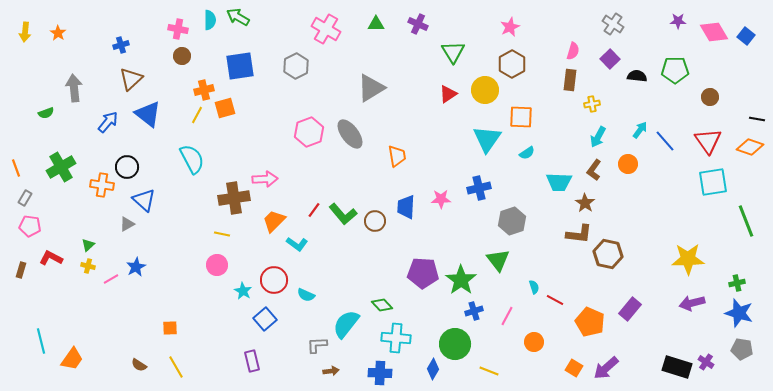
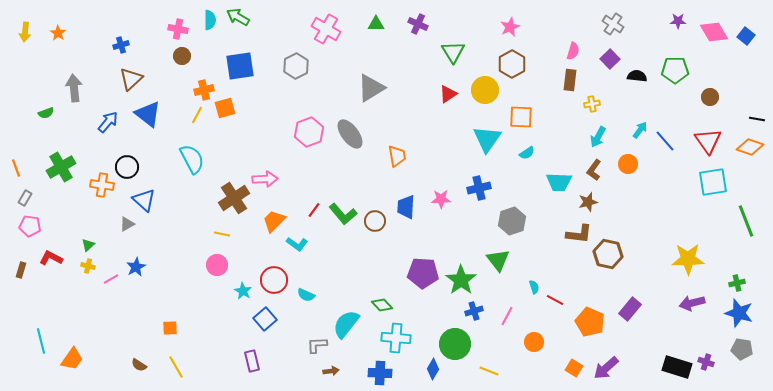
brown cross at (234, 198): rotated 24 degrees counterclockwise
brown star at (585, 203): moved 3 px right, 1 px up; rotated 24 degrees clockwise
purple cross at (706, 362): rotated 14 degrees counterclockwise
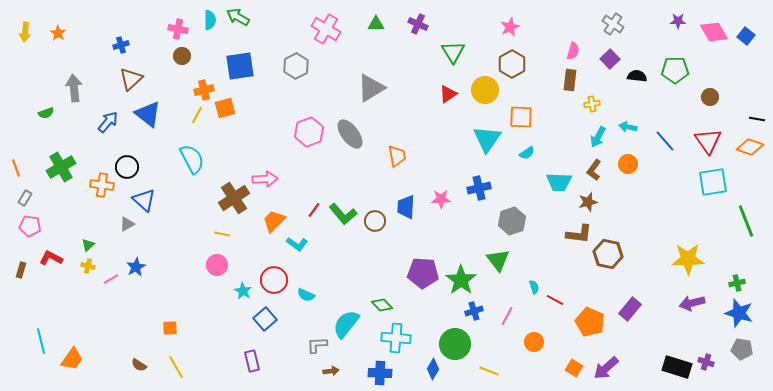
cyan arrow at (640, 130): moved 12 px left, 3 px up; rotated 114 degrees counterclockwise
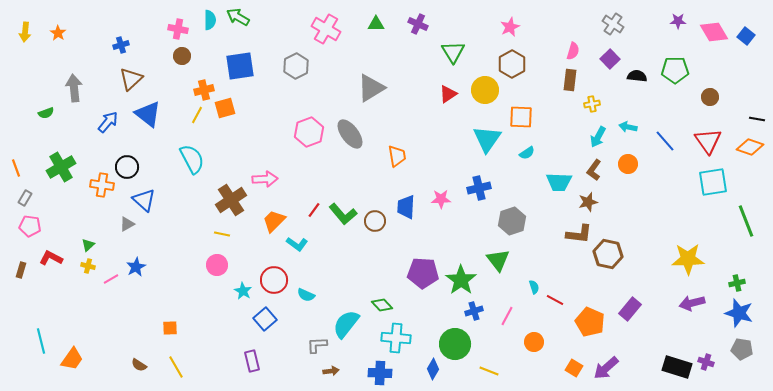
brown cross at (234, 198): moved 3 px left, 2 px down
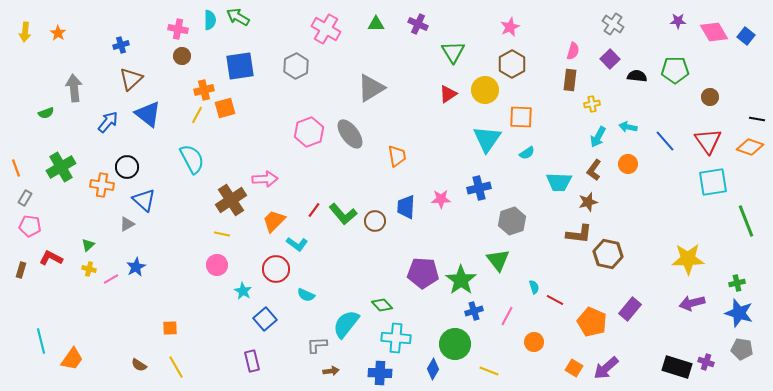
yellow cross at (88, 266): moved 1 px right, 3 px down
red circle at (274, 280): moved 2 px right, 11 px up
orange pentagon at (590, 322): moved 2 px right
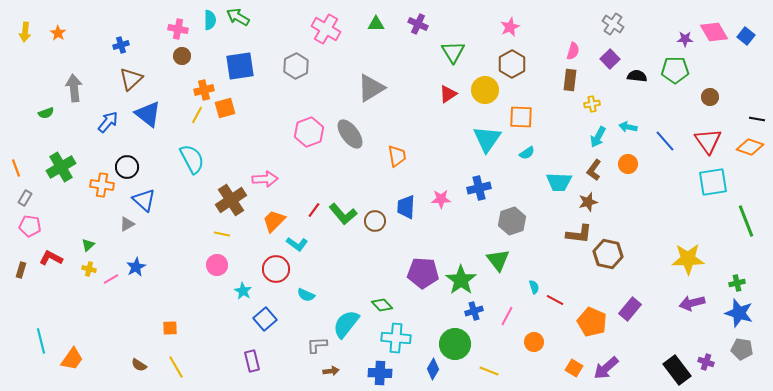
purple star at (678, 21): moved 7 px right, 18 px down
black rectangle at (677, 367): moved 3 px down; rotated 36 degrees clockwise
